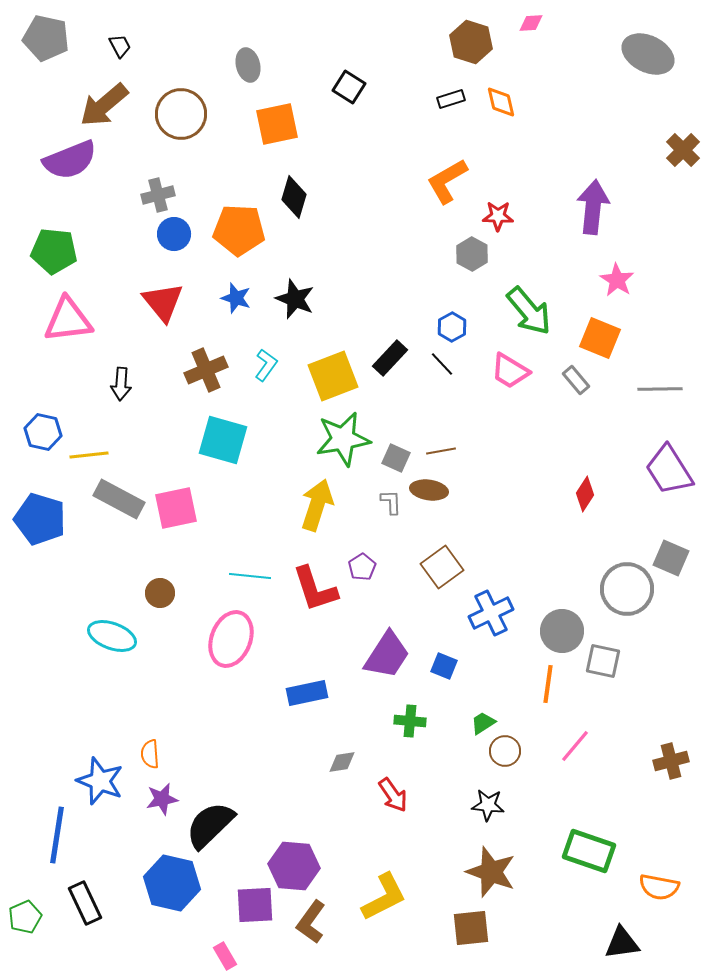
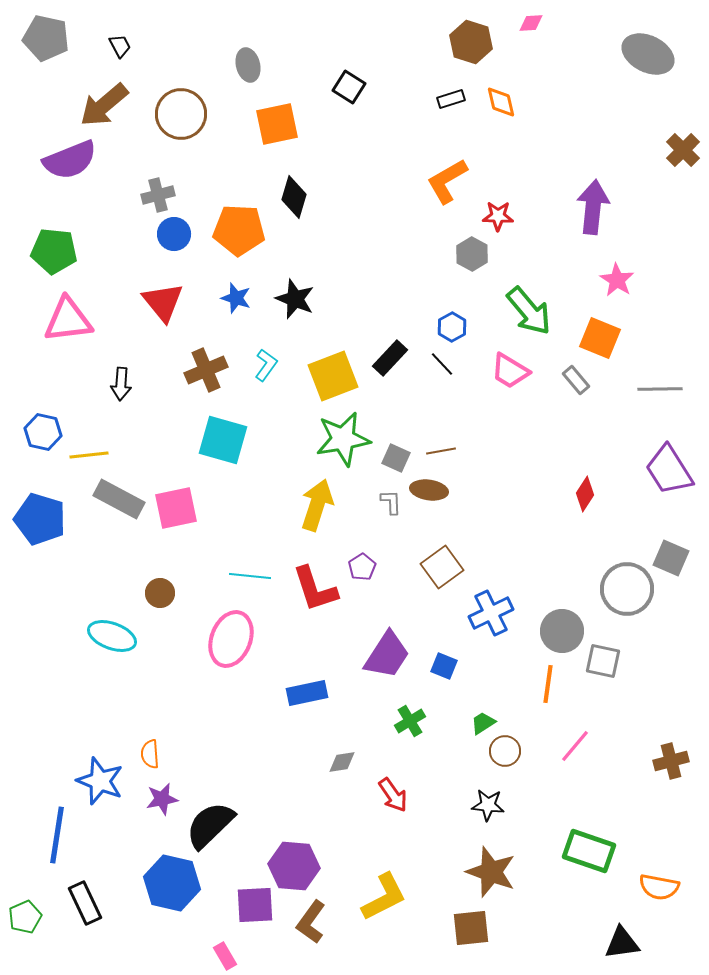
green cross at (410, 721): rotated 36 degrees counterclockwise
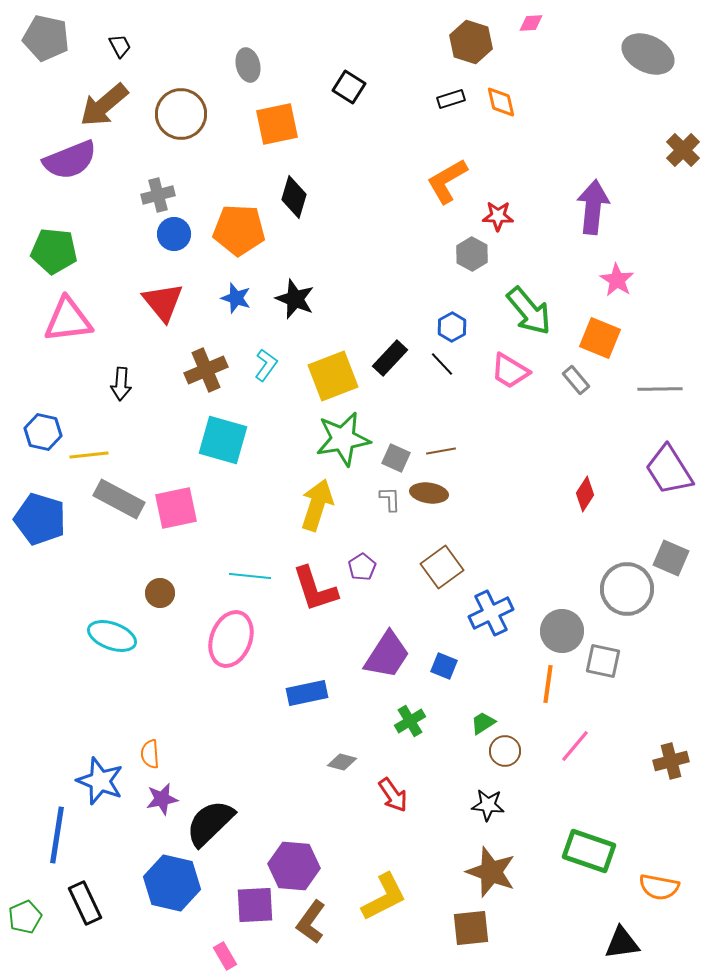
brown ellipse at (429, 490): moved 3 px down
gray L-shape at (391, 502): moved 1 px left, 3 px up
gray diamond at (342, 762): rotated 24 degrees clockwise
black semicircle at (210, 825): moved 2 px up
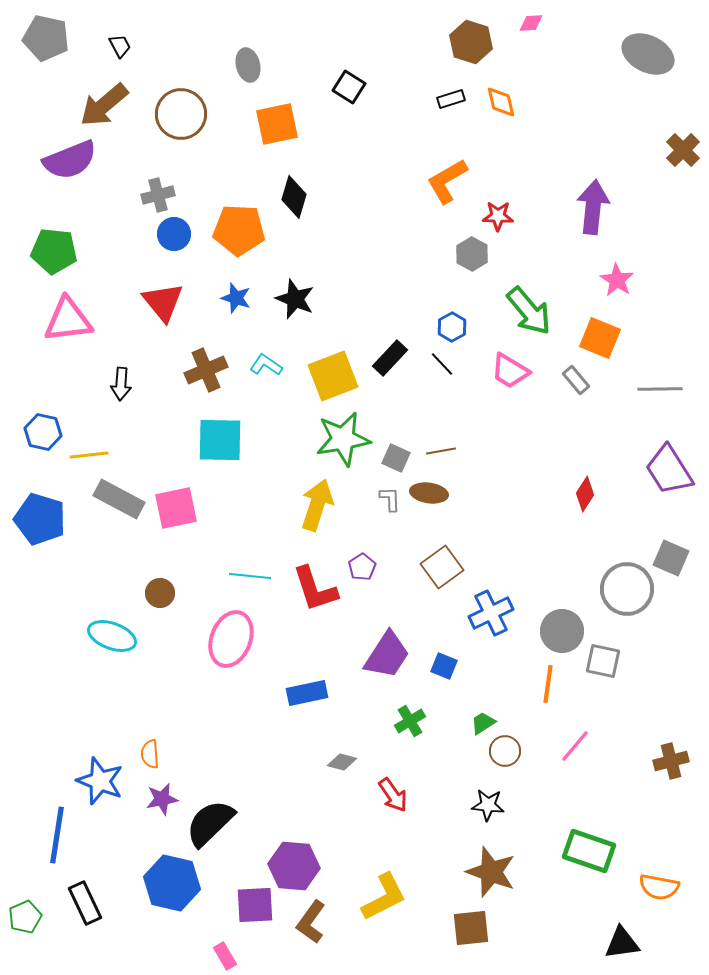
cyan L-shape at (266, 365): rotated 92 degrees counterclockwise
cyan square at (223, 440): moved 3 px left; rotated 15 degrees counterclockwise
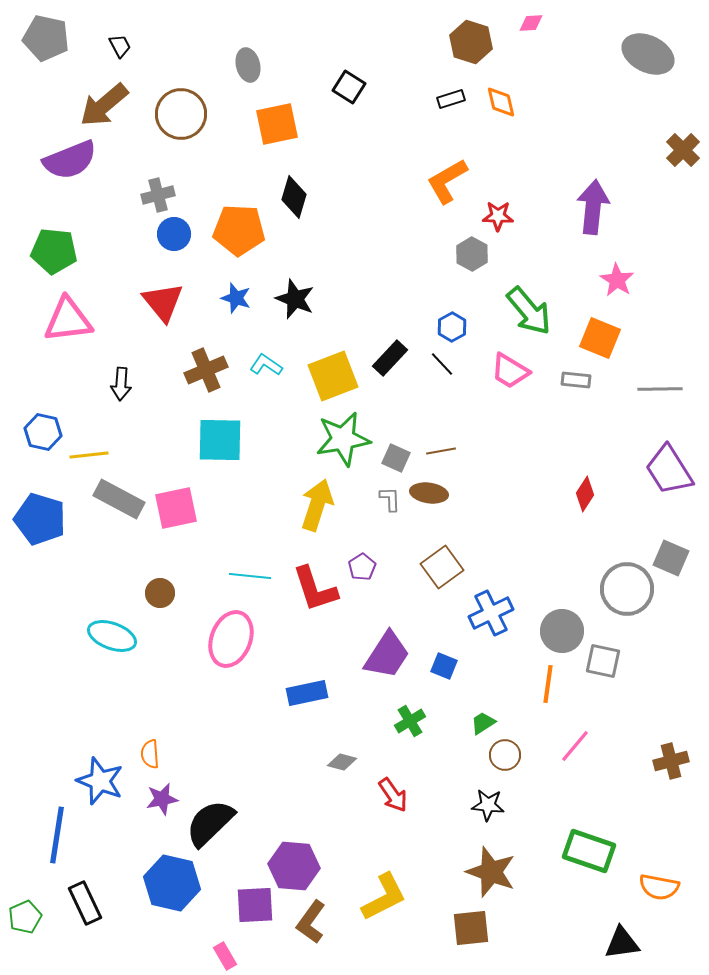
gray rectangle at (576, 380): rotated 44 degrees counterclockwise
brown circle at (505, 751): moved 4 px down
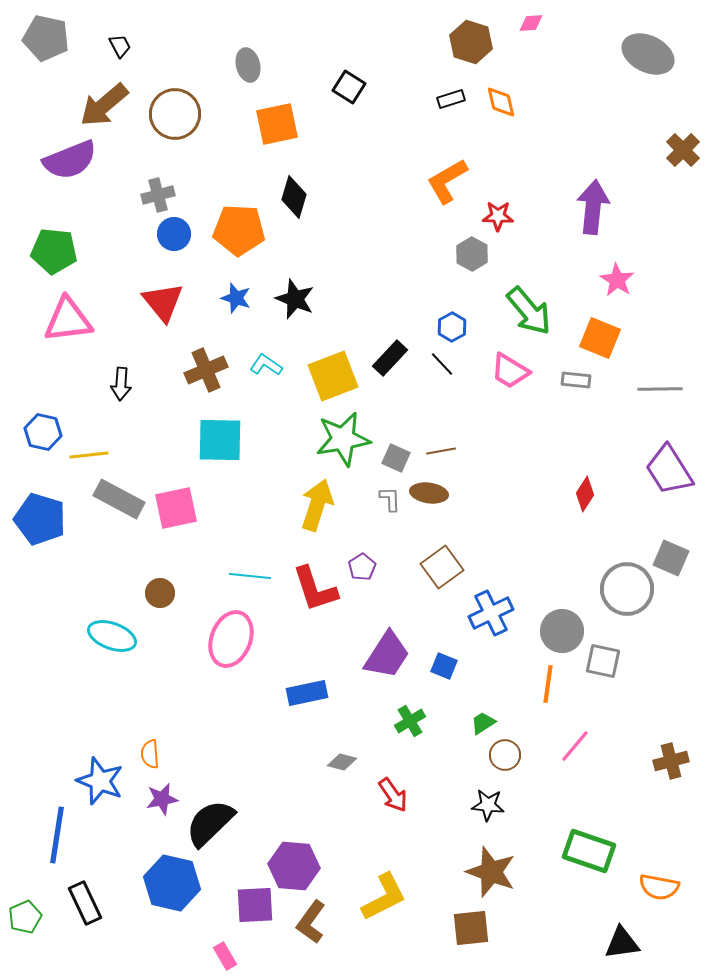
brown circle at (181, 114): moved 6 px left
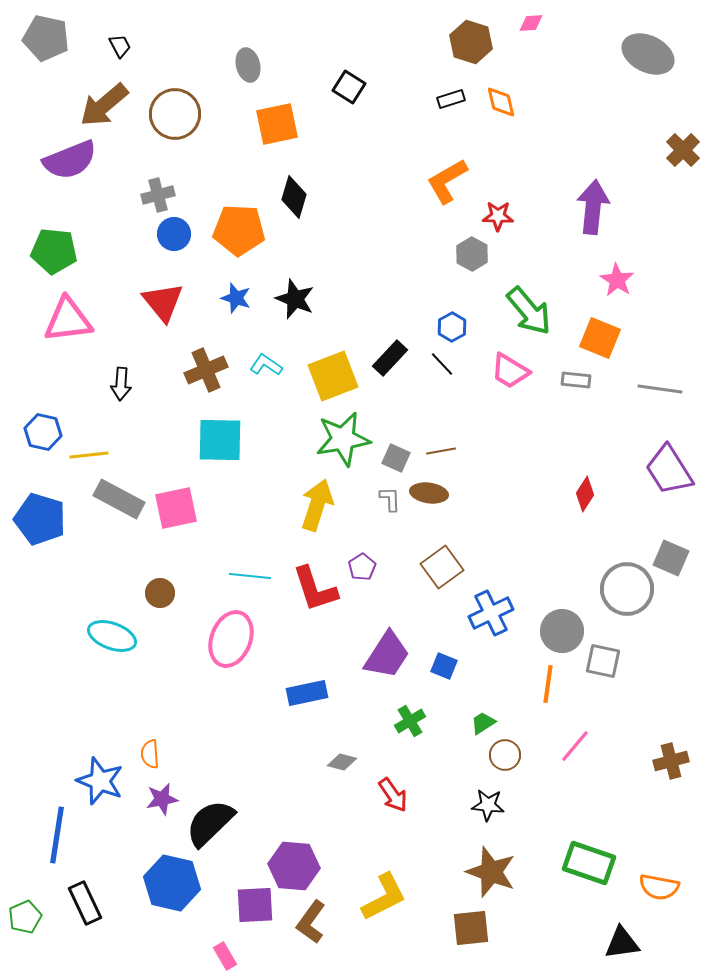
gray line at (660, 389): rotated 9 degrees clockwise
green rectangle at (589, 851): moved 12 px down
